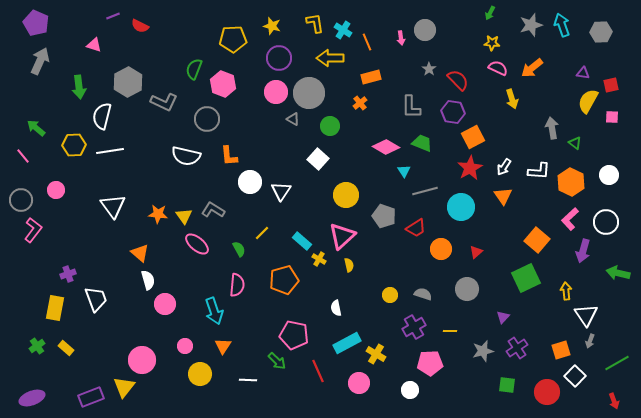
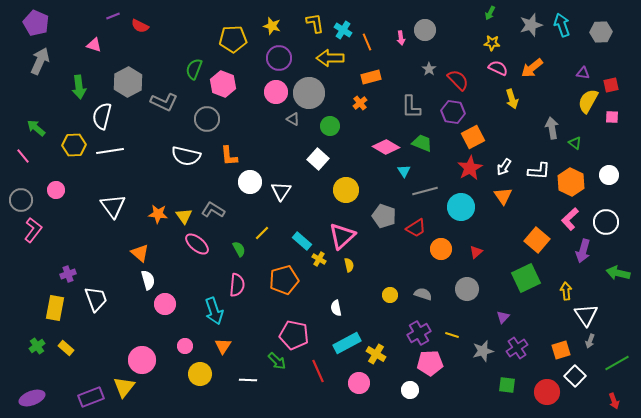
yellow circle at (346, 195): moved 5 px up
purple cross at (414, 327): moved 5 px right, 6 px down
yellow line at (450, 331): moved 2 px right, 4 px down; rotated 16 degrees clockwise
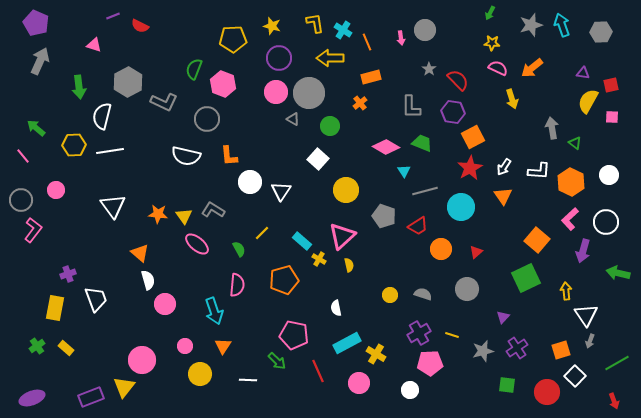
red trapezoid at (416, 228): moved 2 px right, 2 px up
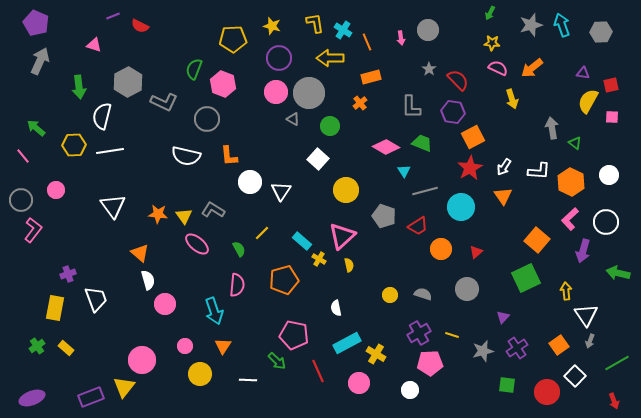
gray circle at (425, 30): moved 3 px right
orange square at (561, 350): moved 2 px left, 5 px up; rotated 18 degrees counterclockwise
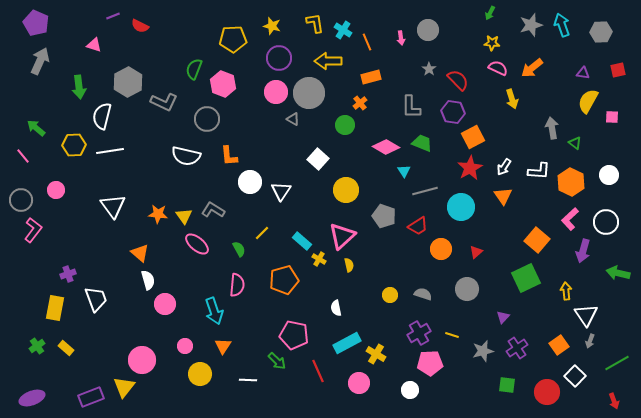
yellow arrow at (330, 58): moved 2 px left, 3 px down
red square at (611, 85): moved 7 px right, 15 px up
green circle at (330, 126): moved 15 px right, 1 px up
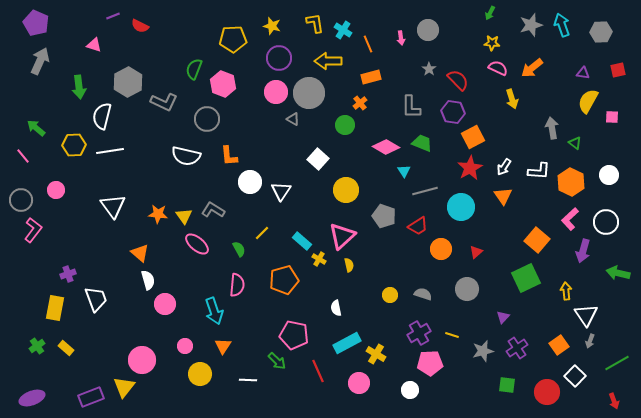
orange line at (367, 42): moved 1 px right, 2 px down
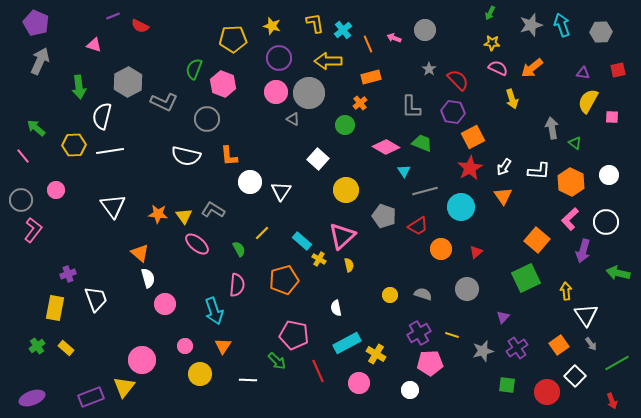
cyan cross at (343, 30): rotated 18 degrees clockwise
gray circle at (428, 30): moved 3 px left
pink arrow at (401, 38): moved 7 px left; rotated 120 degrees clockwise
white semicircle at (148, 280): moved 2 px up
gray arrow at (590, 341): moved 1 px right, 3 px down; rotated 56 degrees counterclockwise
red arrow at (614, 401): moved 2 px left
